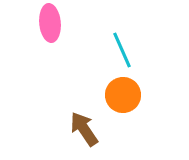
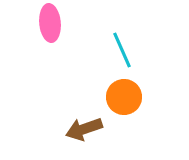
orange circle: moved 1 px right, 2 px down
brown arrow: rotated 75 degrees counterclockwise
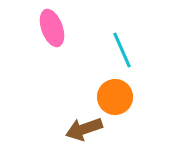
pink ellipse: moved 2 px right, 5 px down; rotated 15 degrees counterclockwise
orange circle: moved 9 px left
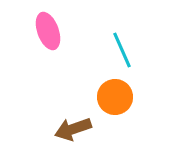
pink ellipse: moved 4 px left, 3 px down
brown arrow: moved 11 px left
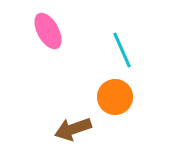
pink ellipse: rotated 9 degrees counterclockwise
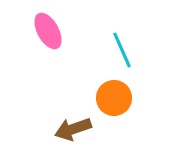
orange circle: moved 1 px left, 1 px down
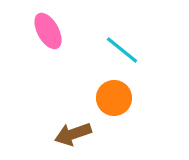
cyan line: rotated 27 degrees counterclockwise
brown arrow: moved 5 px down
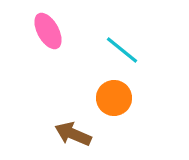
brown arrow: rotated 42 degrees clockwise
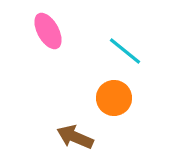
cyan line: moved 3 px right, 1 px down
brown arrow: moved 2 px right, 3 px down
